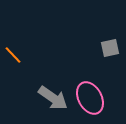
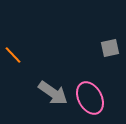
gray arrow: moved 5 px up
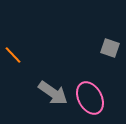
gray square: rotated 30 degrees clockwise
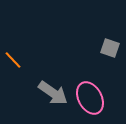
orange line: moved 5 px down
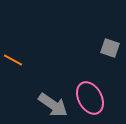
orange line: rotated 18 degrees counterclockwise
gray arrow: moved 12 px down
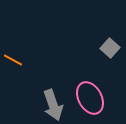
gray square: rotated 24 degrees clockwise
gray arrow: rotated 36 degrees clockwise
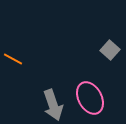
gray square: moved 2 px down
orange line: moved 1 px up
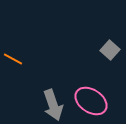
pink ellipse: moved 1 px right, 3 px down; rotated 28 degrees counterclockwise
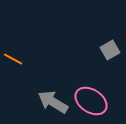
gray square: rotated 18 degrees clockwise
gray arrow: moved 3 px up; rotated 140 degrees clockwise
